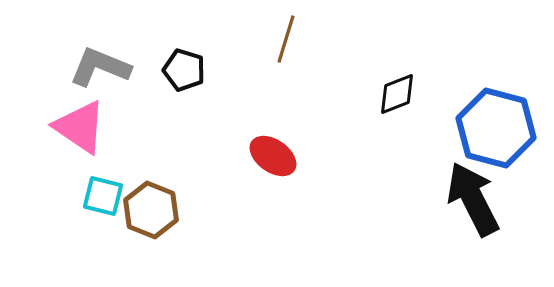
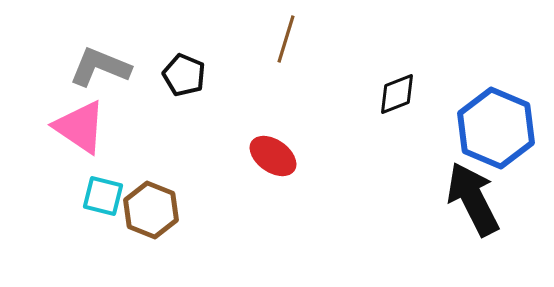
black pentagon: moved 5 px down; rotated 6 degrees clockwise
blue hexagon: rotated 8 degrees clockwise
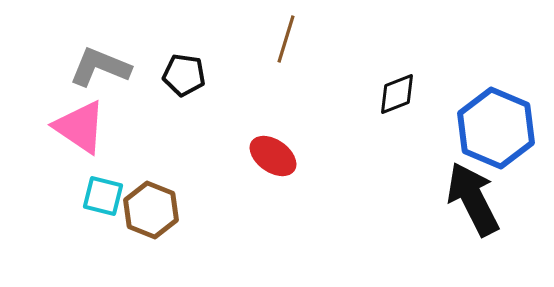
black pentagon: rotated 15 degrees counterclockwise
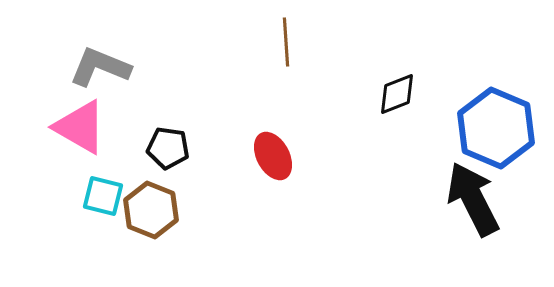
brown line: moved 3 px down; rotated 21 degrees counterclockwise
black pentagon: moved 16 px left, 73 px down
pink triangle: rotated 4 degrees counterclockwise
red ellipse: rotated 27 degrees clockwise
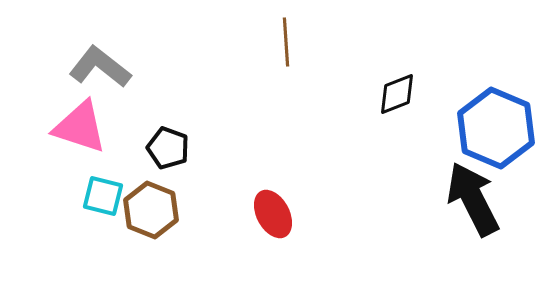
gray L-shape: rotated 16 degrees clockwise
pink triangle: rotated 12 degrees counterclockwise
black pentagon: rotated 12 degrees clockwise
red ellipse: moved 58 px down
